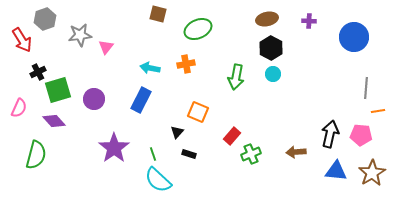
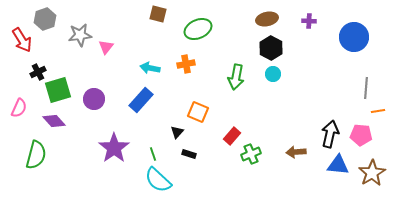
blue rectangle: rotated 15 degrees clockwise
blue triangle: moved 2 px right, 6 px up
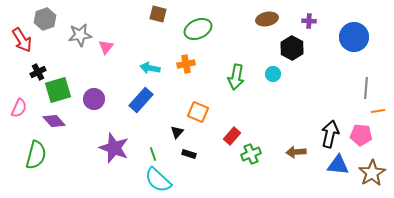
black hexagon: moved 21 px right
purple star: rotated 16 degrees counterclockwise
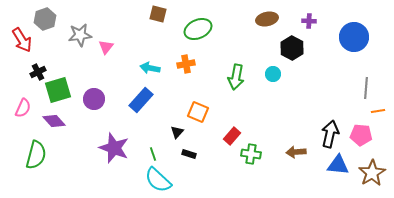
pink semicircle: moved 4 px right
green cross: rotated 30 degrees clockwise
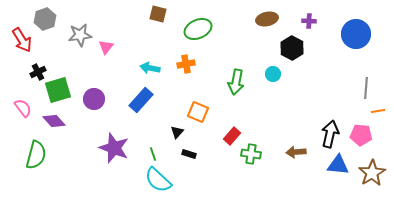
blue circle: moved 2 px right, 3 px up
green arrow: moved 5 px down
pink semicircle: rotated 60 degrees counterclockwise
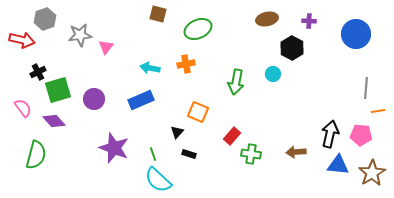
red arrow: rotated 45 degrees counterclockwise
blue rectangle: rotated 25 degrees clockwise
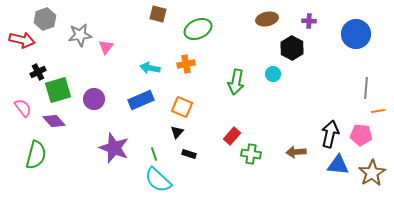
orange square: moved 16 px left, 5 px up
green line: moved 1 px right
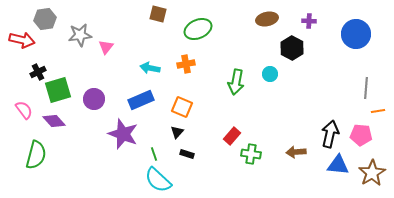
gray hexagon: rotated 10 degrees clockwise
cyan circle: moved 3 px left
pink semicircle: moved 1 px right, 2 px down
purple star: moved 9 px right, 14 px up
black rectangle: moved 2 px left
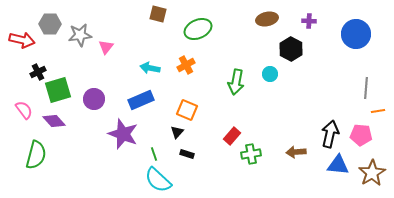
gray hexagon: moved 5 px right, 5 px down; rotated 10 degrees clockwise
black hexagon: moved 1 px left, 1 px down
orange cross: moved 1 px down; rotated 18 degrees counterclockwise
orange square: moved 5 px right, 3 px down
green cross: rotated 18 degrees counterclockwise
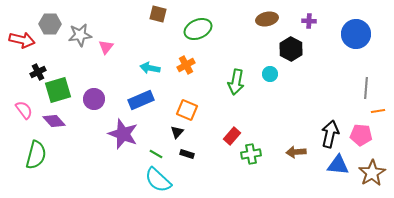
green line: moved 2 px right; rotated 40 degrees counterclockwise
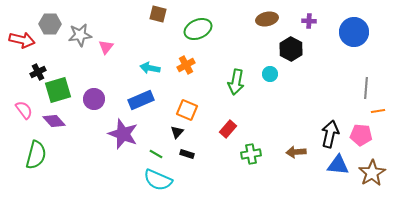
blue circle: moved 2 px left, 2 px up
red rectangle: moved 4 px left, 7 px up
cyan semicircle: rotated 20 degrees counterclockwise
